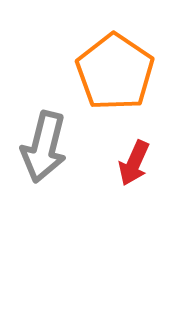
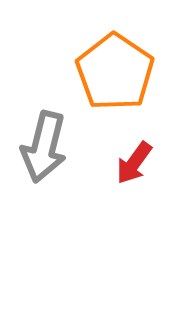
red arrow: rotated 12 degrees clockwise
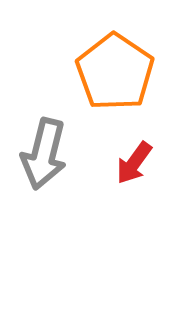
gray arrow: moved 7 px down
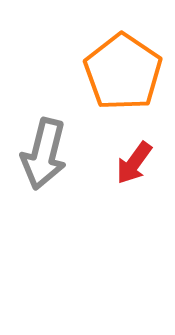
orange pentagon: moved 8 px right
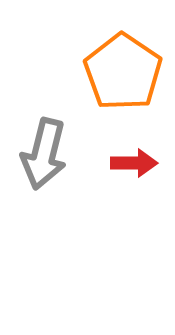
red arrow: rotated 126 degrees counterclockwise
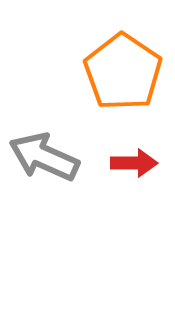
gray arrow: moved 3 px down; rotated 100 degrees clockwise
